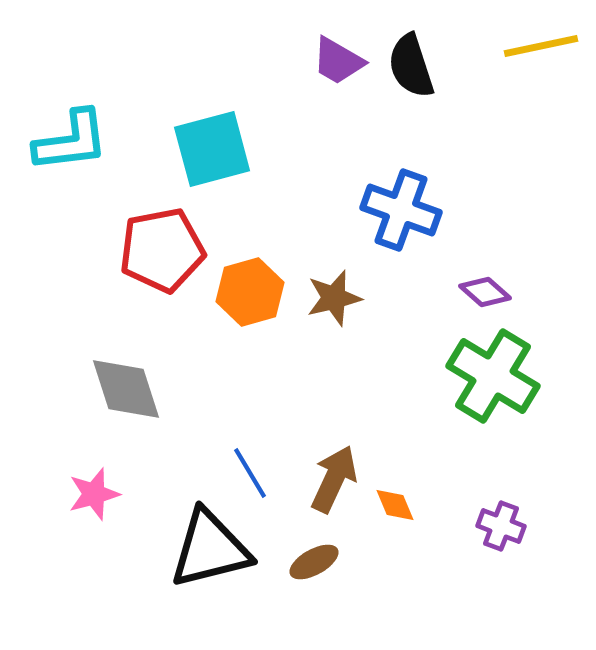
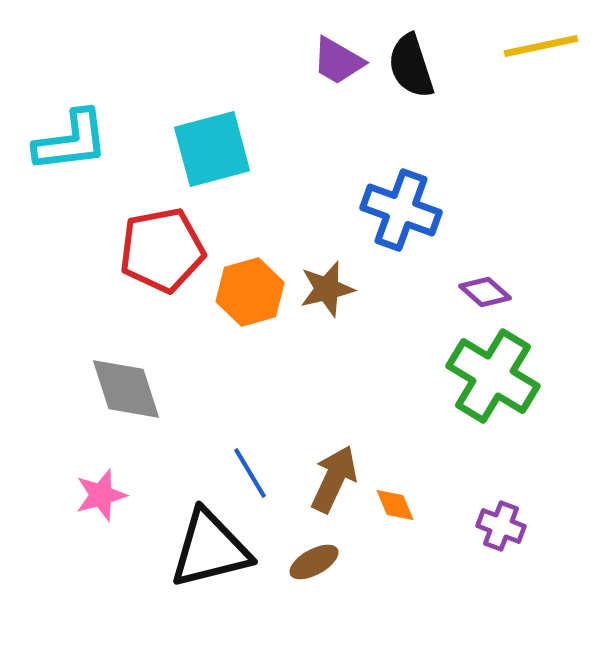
brown star: moved 7 px left, 9 px up
pink star: moved 7 px right, 1 px down
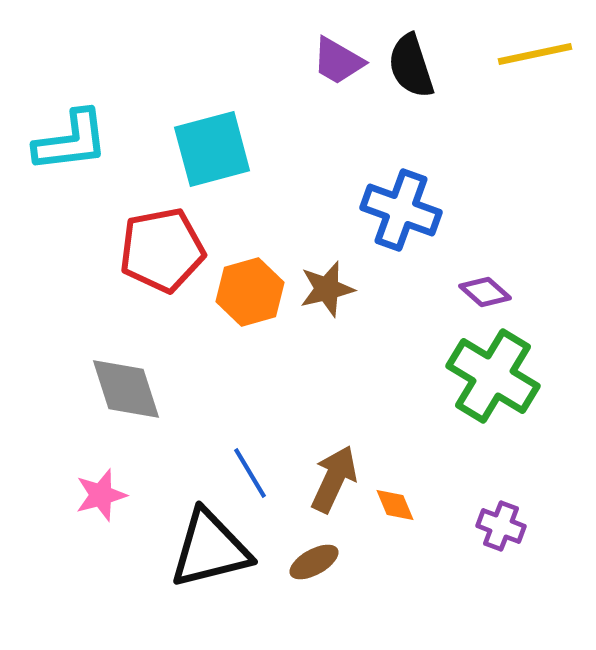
yellow line: moved 6 px left, 8 px down
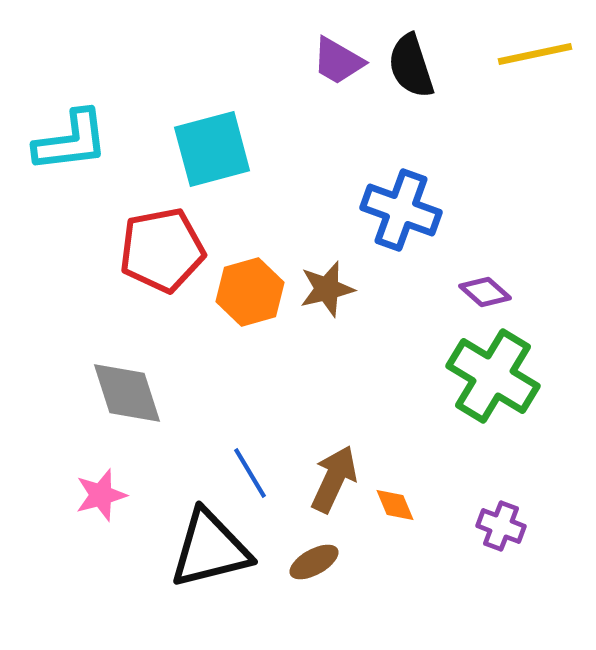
gray diamond: moved 1 px right, 4 px down
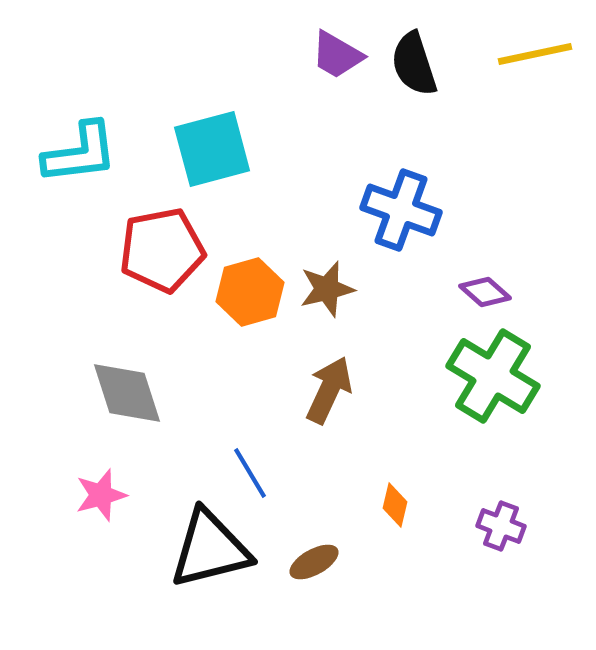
purple trapezoid: moved 1 px left, 6 px up
black semicircle: moved 3 px right, 2 px up
cyan L-shape: moved 9 px right, 12 px down
brown arrow: moved 5 px left, 89 px up
orange diamond: rotated 36 degrees clockwise
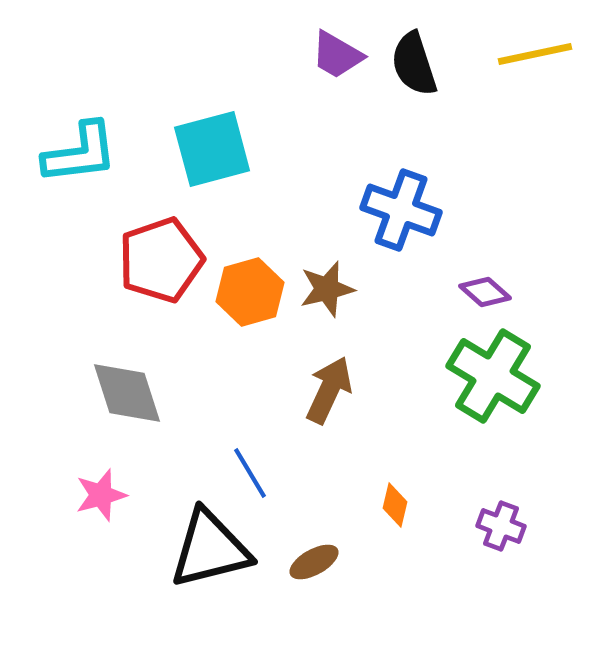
red pentagon: moved 1 px left, 10 px down; rotated 8 degrees counterclockwise
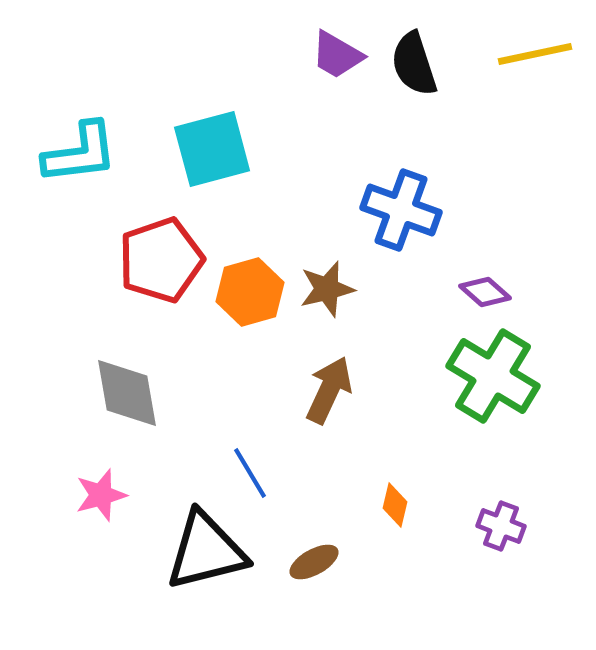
gray diamond: rotated 8 degrees clockwise
black triangle: moved 4 px left, 2 px down
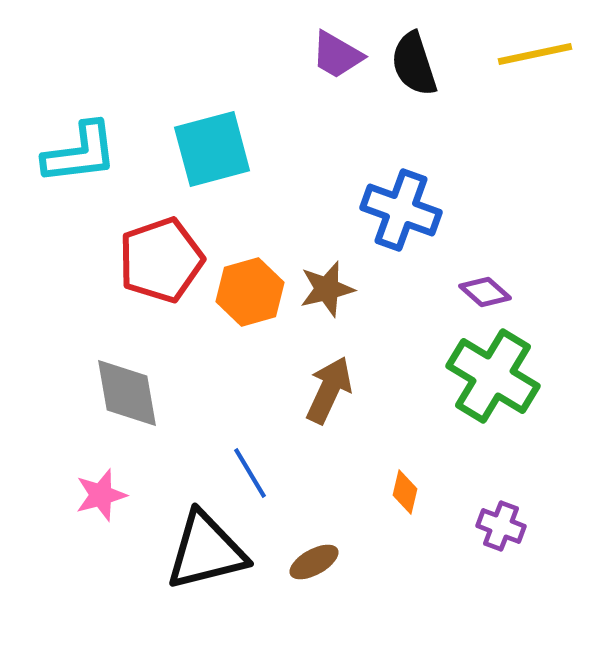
orange diamond: moved 10 px right, 13 px up
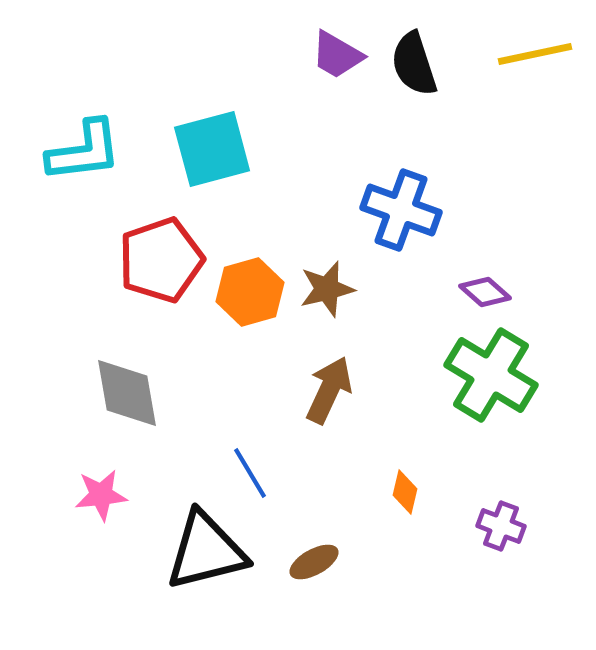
cyan L-shape: moved 4 px right, 2 px up
green cross: moved 2 px left, 1 px up
pink star: rotated 10 degrees clockwise
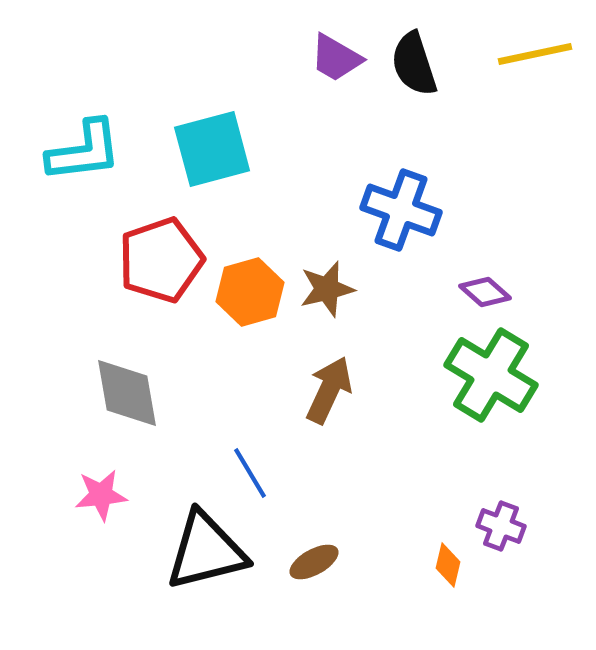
purple trapezoid: moved 1 px left, 3 px down
orange diamond: moved 43 px right, 73 px down
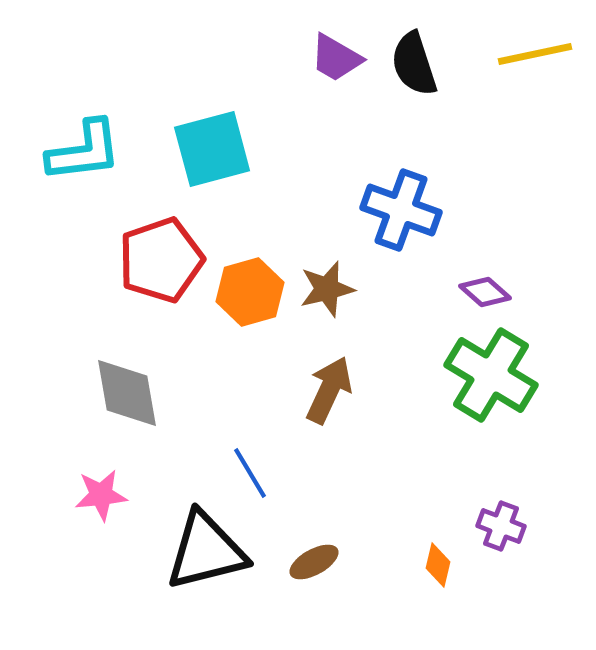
orange diamond: moved 10 px left
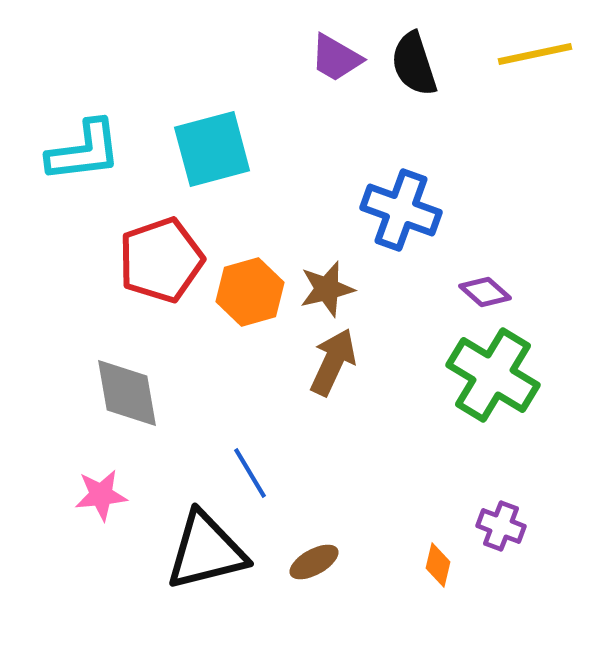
green cross: moved 2 px right
brown arrow: moved 4 px right, 28 px up
